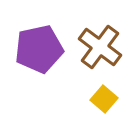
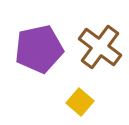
yellow square: moved 24 px left, 3 px down
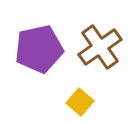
brown cross: rotated 18 degrees clockwise
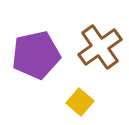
purple pentagon: moved 3 px left, 6 px down
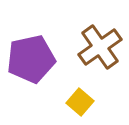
purple pentagon: moved 5 px left, 4 px down
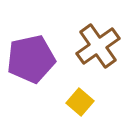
brown cross: moved 2 px left, 1 px up
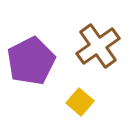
purple pentagon: moved 2 px down; rotated 15 degrees counterclockwise
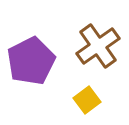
yellow square: moved 7 px right, 2 px up; rotated 12 degrees clockwise
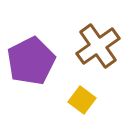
yellow square: moved 5 px left; rotated 16 degrees counterclockwise
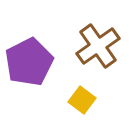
purple pentagon: moved 2 px left, 1 px down
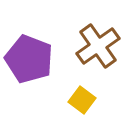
purple pentagon: moved 3 px up; rotated 24 degrees counterclockwise
